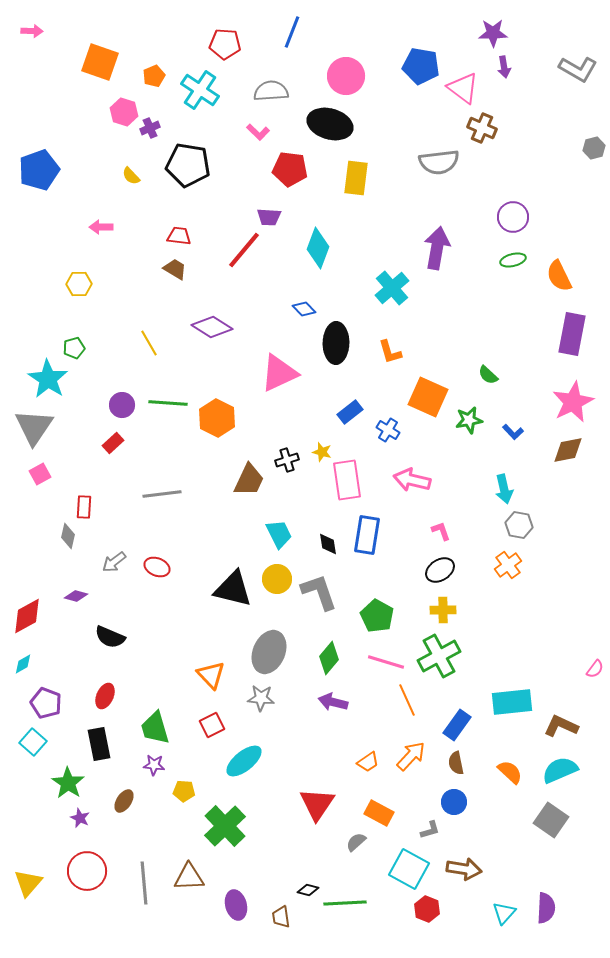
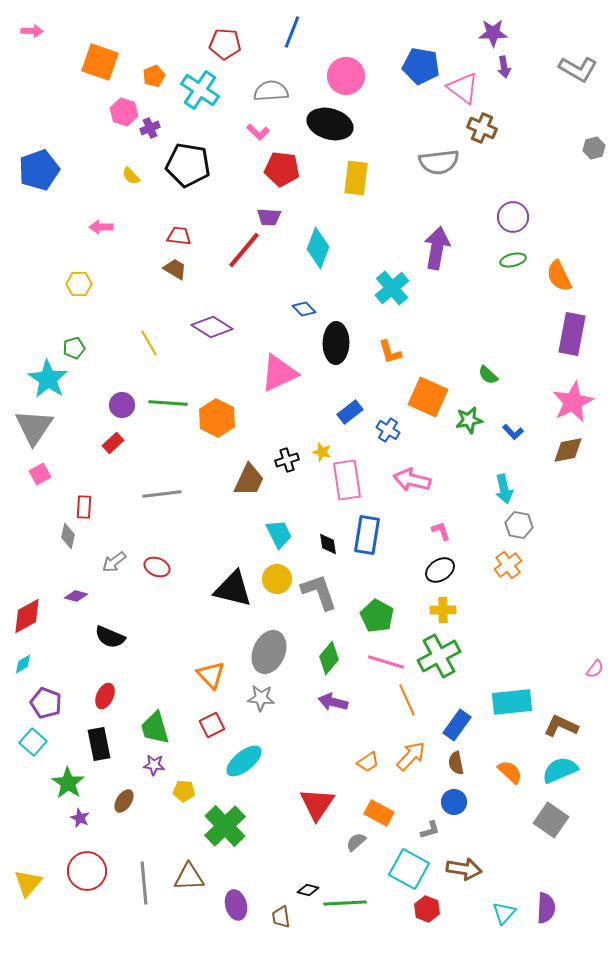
red pentagon at (290, 169): moved 8 px left
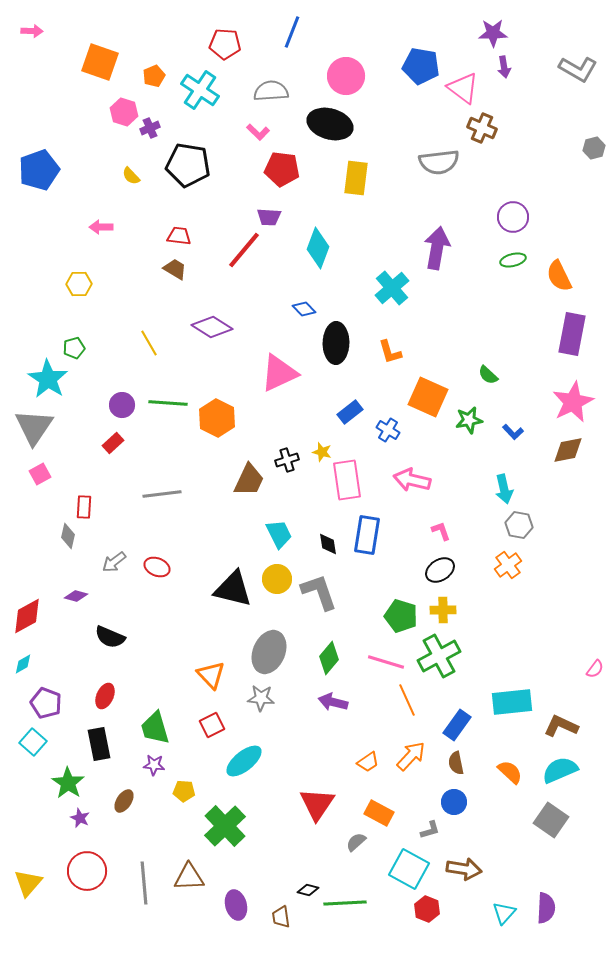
green pentagon at (377, 616): moved 24 px right; rotated 12 degrees counterclockwise
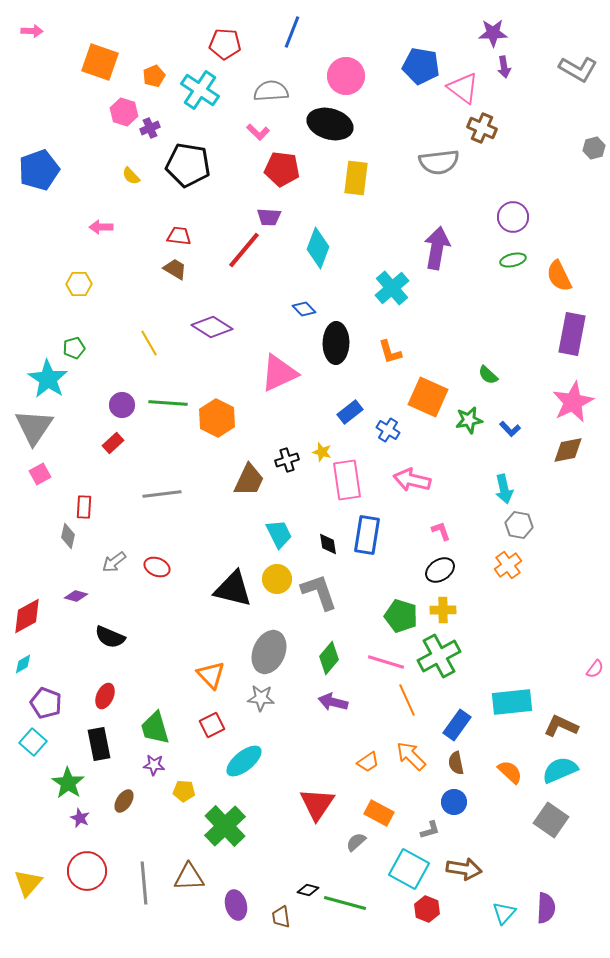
blue L-shape at (513, 432): moved 3 px left, 3 px up
orange arrow at (411, 756): rotated 88 degrees counterclockwise
green line at (345, 903): rotated 18 degrees clockwise
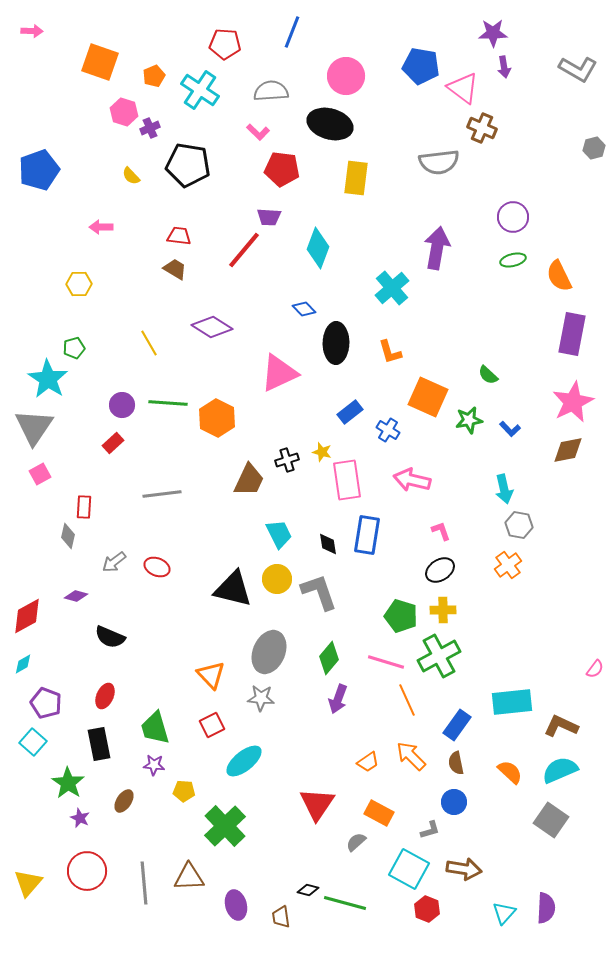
purple arrow at (333, 702): moved 5 px right, 3 px up; rotated 84 degrees counterclockwise
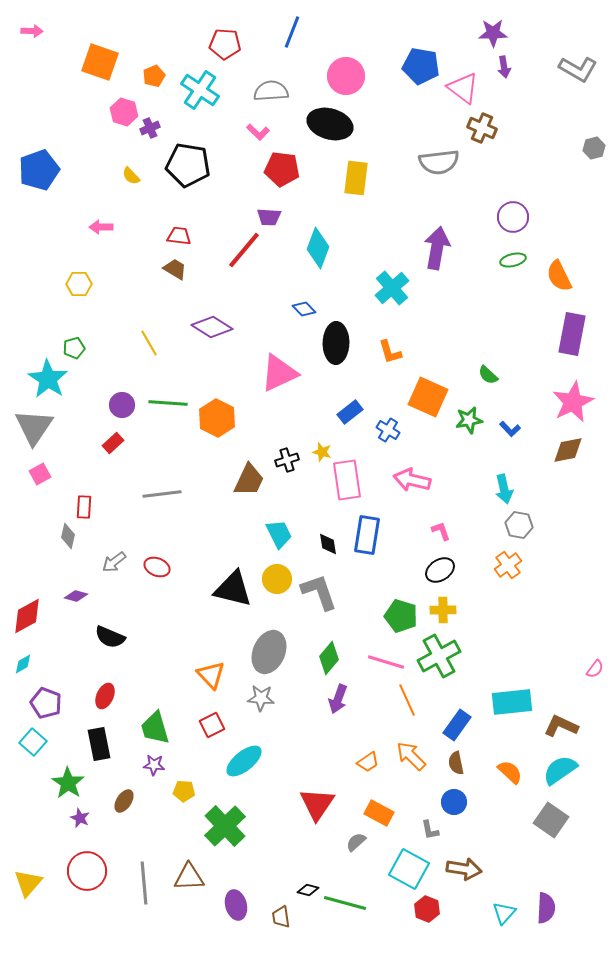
cyan semicircle at (560, 770): rotated 12 degrees counterclockwise
gray L-shape at (430, 830): rotated 95 degrees clockwise
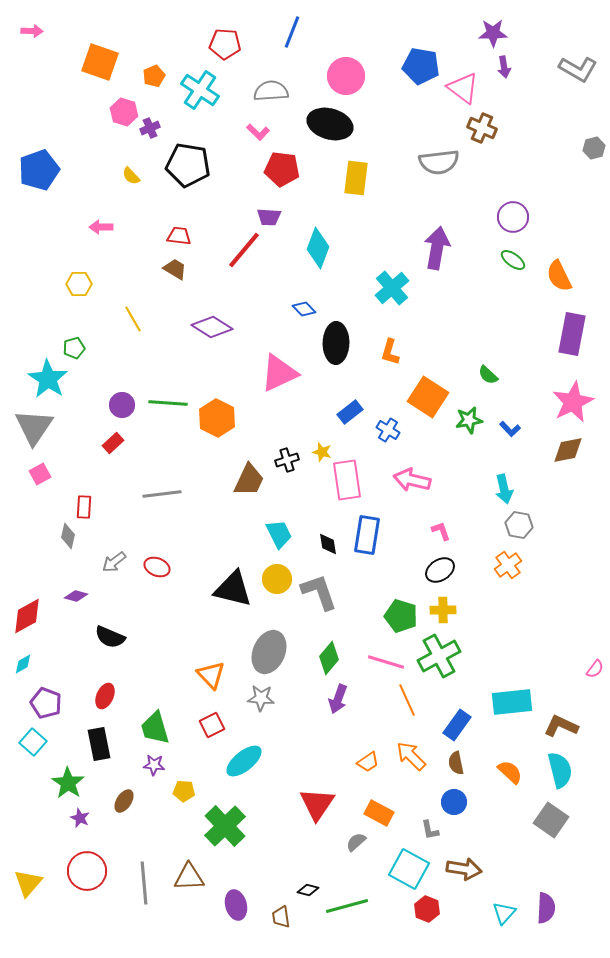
green ellipse at (513, 260): rotated 50 degrees clockwise
yellow line at (149, 343): moved 16 px left, 24 px up
orange L-shape at (390, 352): rotated 32 degrees clockwise
orange square at (428, 397): rotated 9 degrees clockwise
cyan semicircle at (560, 770): rotated 111 degrees clockwise
green line at (345, 903): moved 2 px right, 3 px down; rotated 30 degrees counterclockwise
